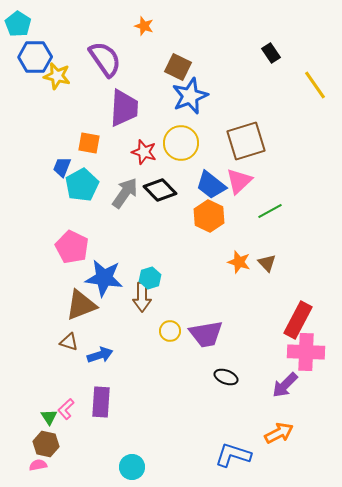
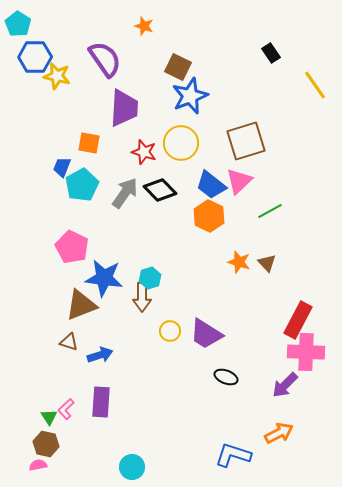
purple trapezoid at (206, 334): rotated 42 degrees clockwise
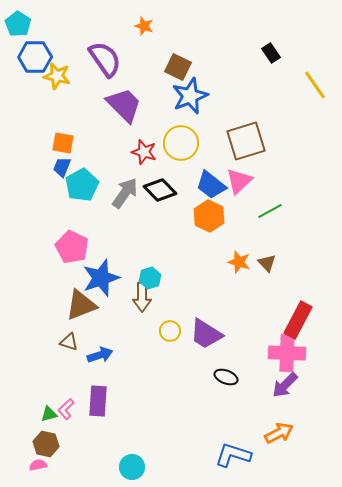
purple trapezoid at (124, 108): moved 3 px up; rotated 48 degrees counterclockwise
orange square at (89, 143): moved 26 px left
blue star at (104, 278): moved 3 px left; rotated 27 degrees counterclockwise
pink cross at (306, 352): moved 19 px left, 1 px down
purple rectangle at (101, 402): moved 3 px left, 1 px up
green triangle at (49, 417): moved 3 px up; rotated 48 degrees clockwise
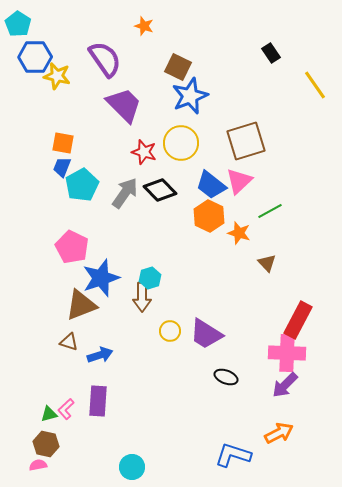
orange star at (239, 262): moved 29 px up
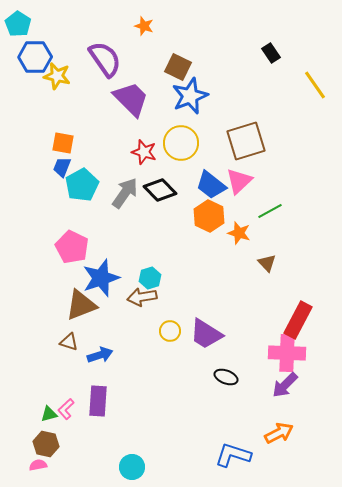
purple trapezoid at (124, 105): moved 7 px right, 6 px up
brown arrow at (142, 297): rotated 80 degrees clockwise
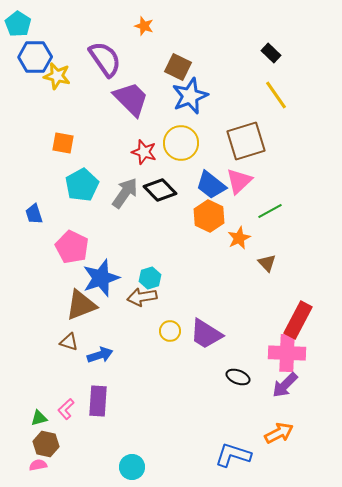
black rectangle at (271, 53): rotated 12 degrees counterclockwise
yellow line at (315, 85): moved 39 px left, 10 px down
blue trapezoid at (62, 167): moved 28 px left, 47 px down; rotated 40 degrees counterclockwise
orange star at (239, 233): moved 5 px down; rotated 30 degrees clockwise
black ellipse at (226, 377): moved 12 px right
green triangle at (49, 414): moved 10 px left, 4 px down
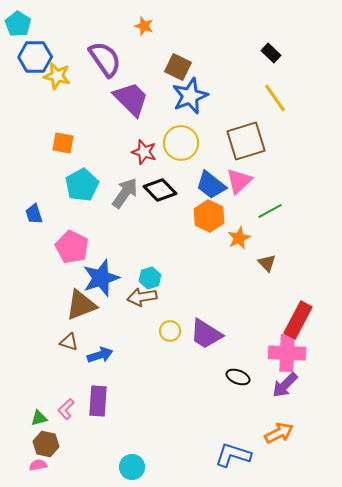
yellow line at (276, 95): moved 1 px left, 3 px down
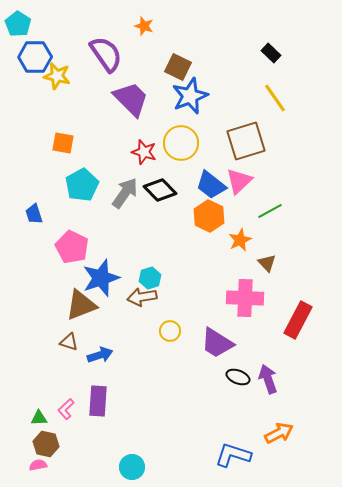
purple semicircle at (105, 59): moved 1 px right, 5 px up
orange star at (239, 238): moved 1 px right, 2 px down
purple trapezoid at (206, 334): moved 11 px right, 9 px down
pink cross at (287, 353): moved 42 px left, 55 px up
purple arrow at (285, 385): moved 17 px left, 6 px up; rotated 116 degrees clockwise
green triangle at (39, 418): rotated 12 degrees clockwise
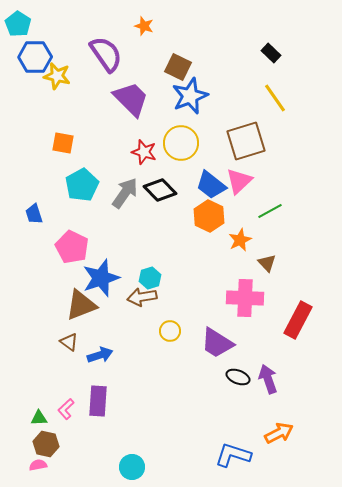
brown triangle at (69, 342): rotated 18 degrees clockwise
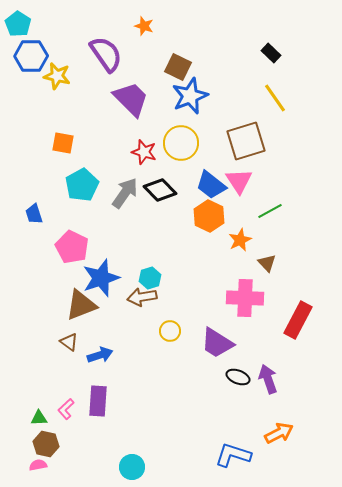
blue hexagon at (35, 57): moved 4 px left, 1 px up
pink triangle at (239, 181): rotated 20 degrees counterclockwise
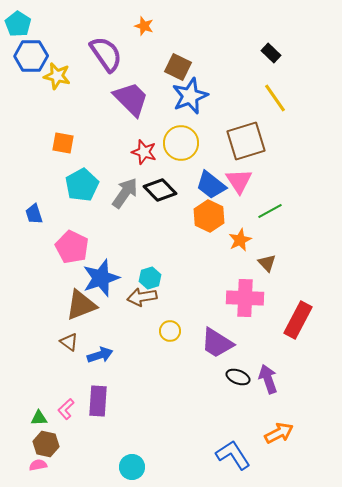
blue L-shape at (233, 455): rotated 39 degrees clockwise
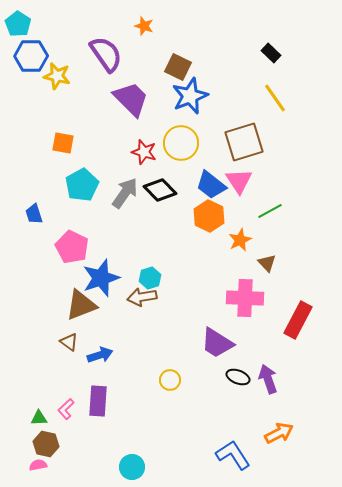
brown square at (246, 141): moved 2 px left, 1 px down
yellow circle at (170, 331): moved 49 px down
